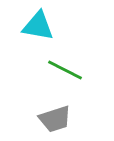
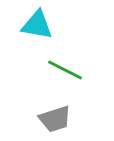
cyan triangle: moved 1 px left, 1 px up
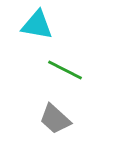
gray trapezoid: rotated 60 degrees clockwise
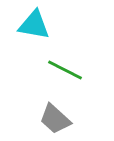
cyan triangle: moved 3 px left
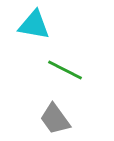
gray trapezoid: rotated 12 degrees clockwise
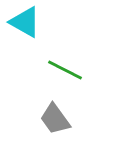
cyan triangle: moved 9 px left, 3 px up; rotated 20 degrees clockwise
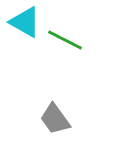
green line: moved 30 px up
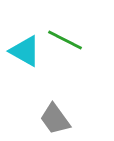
cyan triangle: moved 29 px down
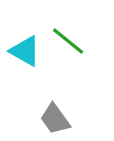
green line: moved 3 px right, 1 px down; rotated 12 degrees clockwise
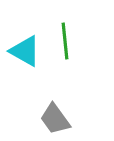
green line: moved 3 px left; rotated 45 degrees clockwise
